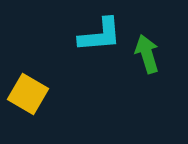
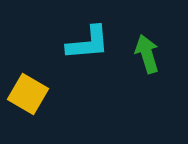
cyan L-shape: moved 12 px left, 8 px down
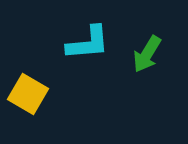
green arrow: rotated 132 degrees counterclockwise
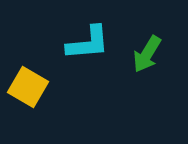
yellow square: moved 7 px up
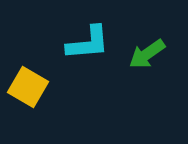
green arrow: rotated 24 degrees clockwise
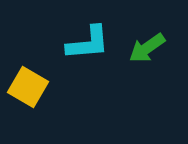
green arrow: moved 6 px up
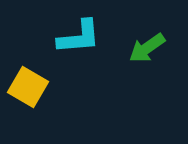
cyan L-shape: moved 9 px left, 6 px up
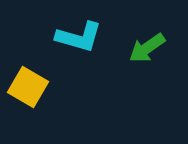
cyan L-shape: rotated 21 degrees clockwise
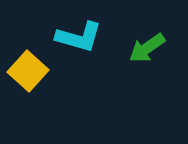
yellow square: moved 16 px up; rotated 12 degrees clockwise
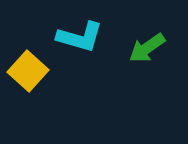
cyan L-shape: moved 1 px right
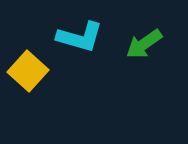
green arrow: moved 3 px left, 4 px up
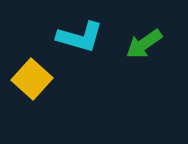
yellow square: moved 4 px right, 8 px down
